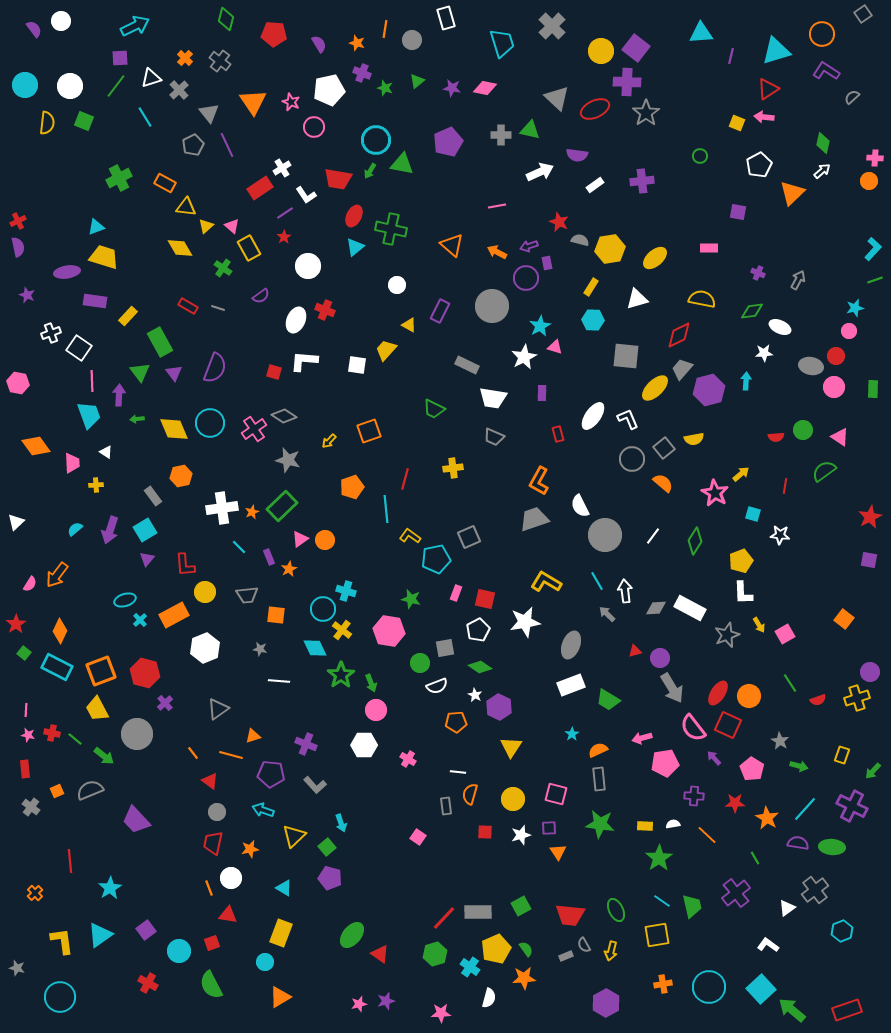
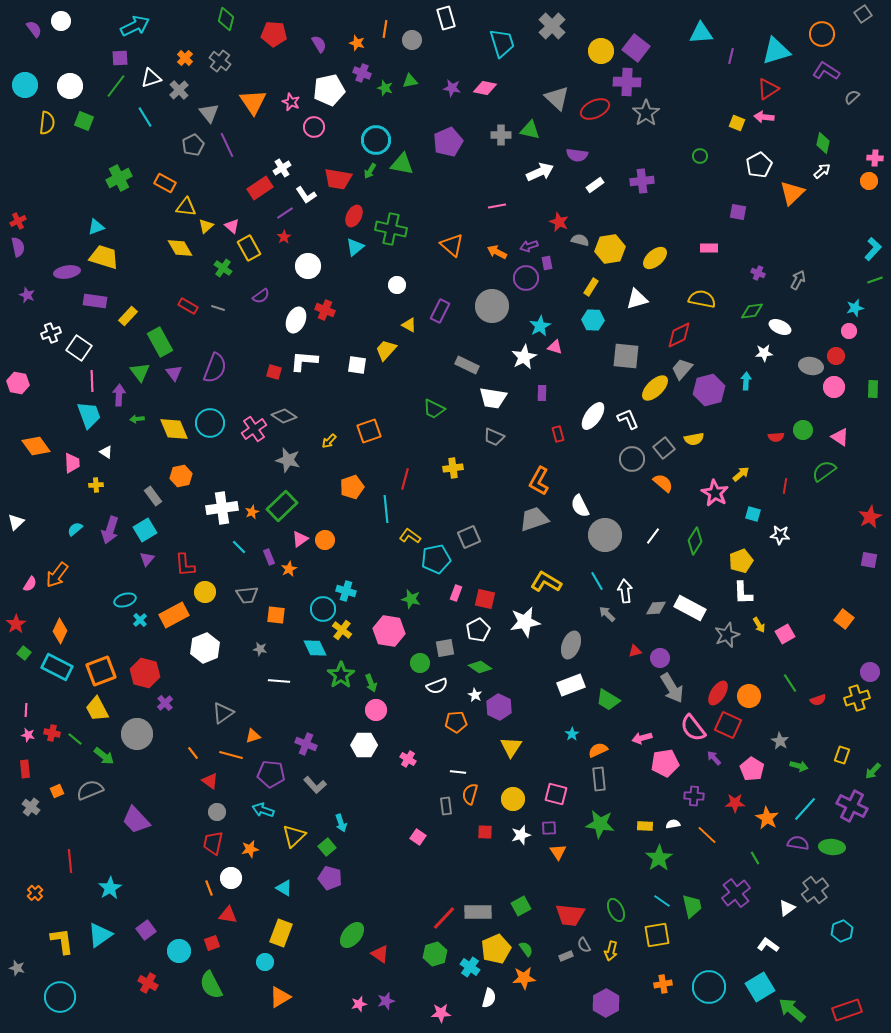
green triangle at (417, 81): moved 7 px left; rotated 28 degrees clockwise
gray triangle at (218, 709): moved 5 px right, 4 px down
cyan square at (761, 989): moved 1 px left, 2 px up; rotated 12 degrees clockwise
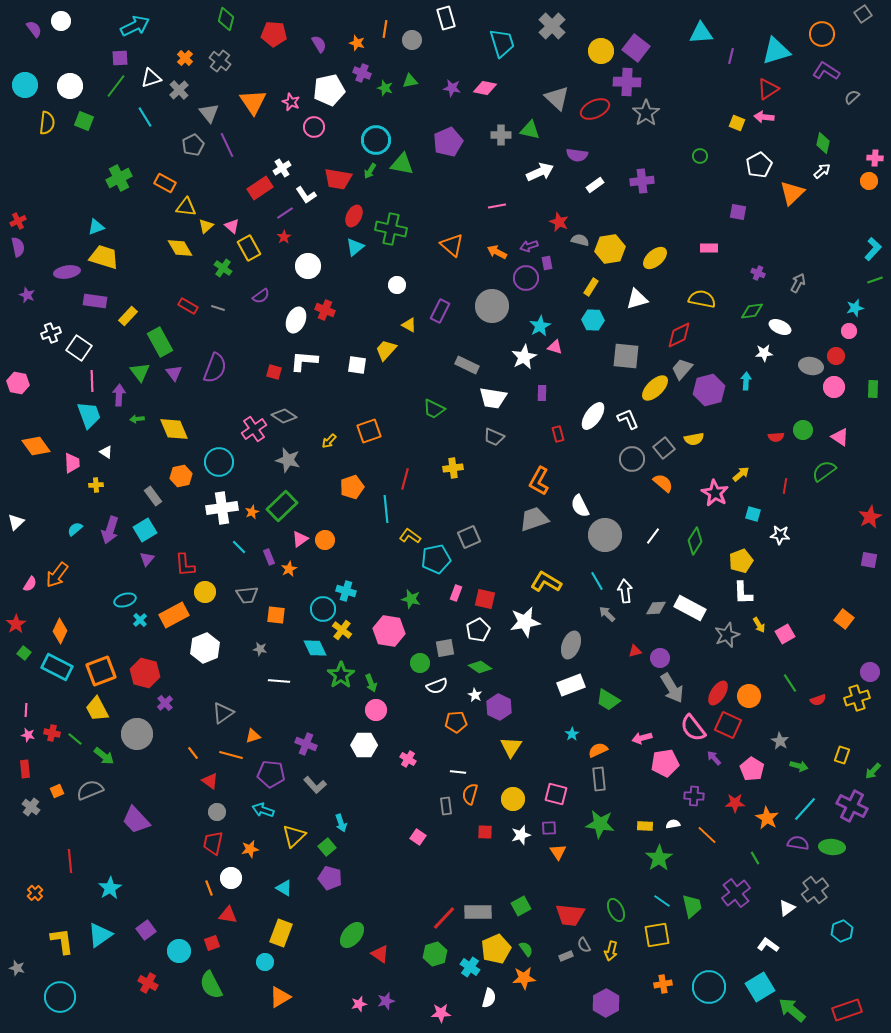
gray arrow at (798, 280): moved 3 px down
cyan circle at (210, 423): moved 9 px right, 39 px down
